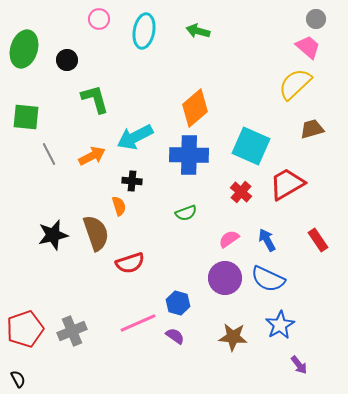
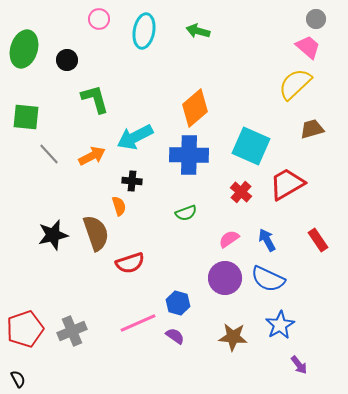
gray line: rotated 15 degrees counterclockwise
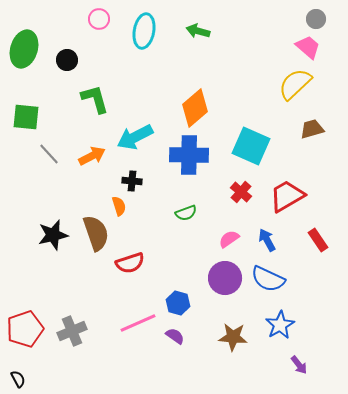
red trapezoid: moved 12 px down
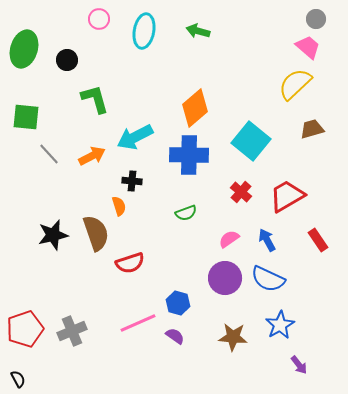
cyan square: moved 5 px up; rotated 15 degrees clockwise
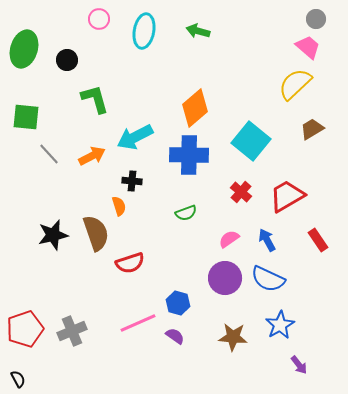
brown trapezoid: rotated 15 degrees counterclockwise
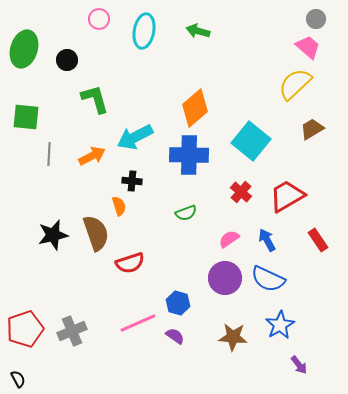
gray line: rotated 45 degrees clockwise
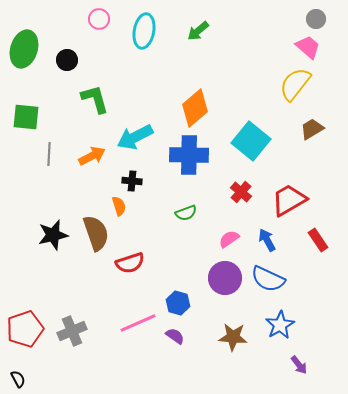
green arrow: rotated 55 degrees counterclockwise
yellow semicircle: rotated 9 degrees counterclockwise
red trapezoid: moved 2 px right, 4 px down
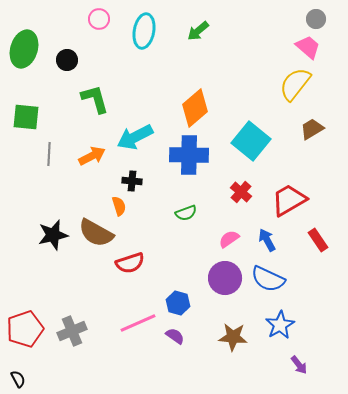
brown semicircle: rotated 138 degrees clockwise
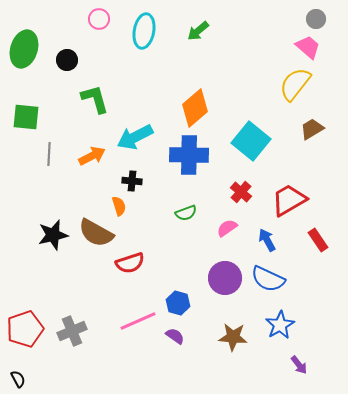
pink semicircle: moved 2 px left, 11 px up
pink line: moved 2 px up
